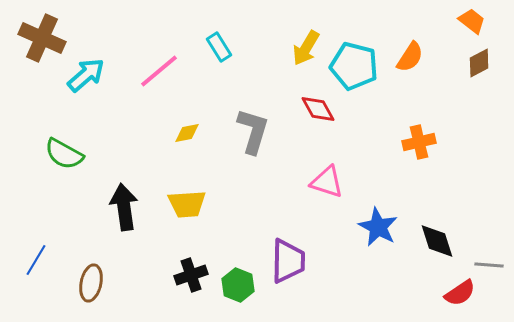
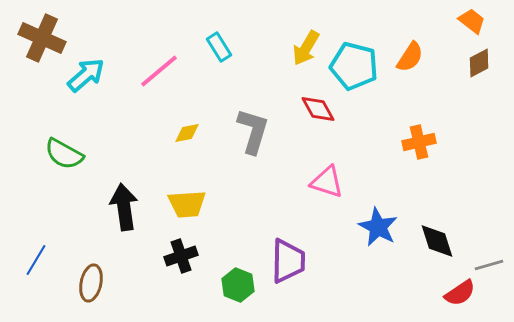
gray line: rotated 20 degrees counterclockwise
black cross: moved 10 px left, 19 px up
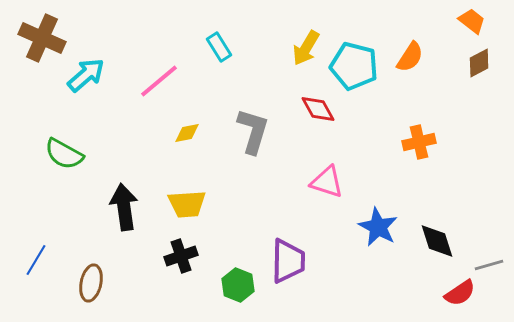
pink line: moved 10 px down
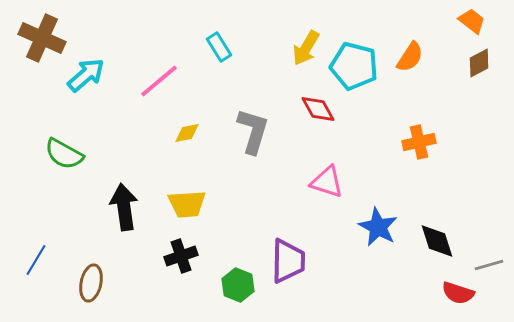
red semicircle: moved 2 px left; rotated 52 degrees clockwise
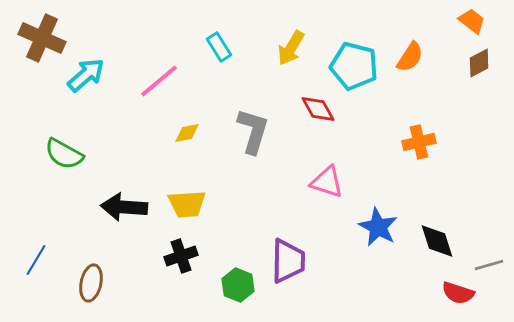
yellow arrow: moved 15 px left
black arrow: rotated 78 degrees counterclockwise
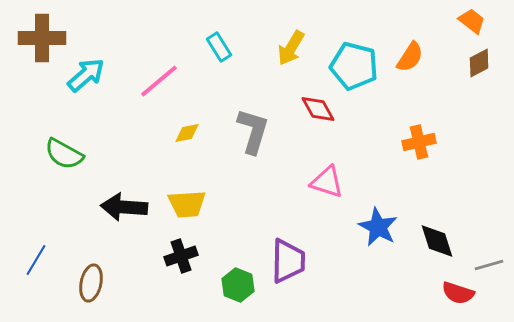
brown cross: rotated 24 degrees counterclockwise
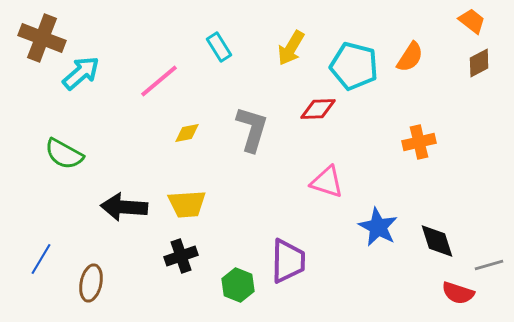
brown cross: rotated 21 degrees clockwise
cyan arrow: moved 5 px left, 2 px up
red diamond: rotated 63 degrees counterclockwise
gray L-shape: moved 1 px left, 2 px up
blue line: moved 5 px right, 1 px up
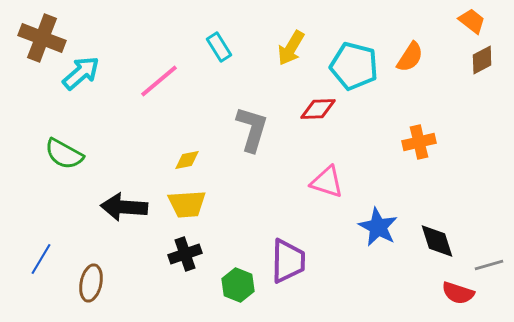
brown diamond: moved 3 px right, 3 px up
yellow diamond: moved 27 px down
black cross: moved 4 px right, 2 px up
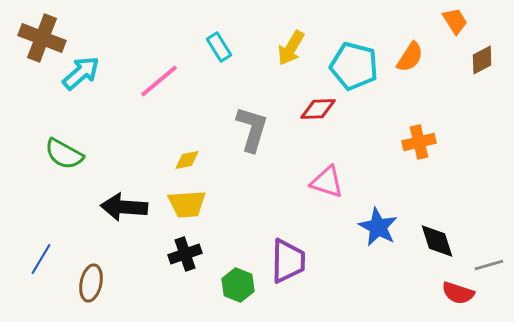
orange trapezoid: moved 17 px left; rotated 20 degrees clockwise
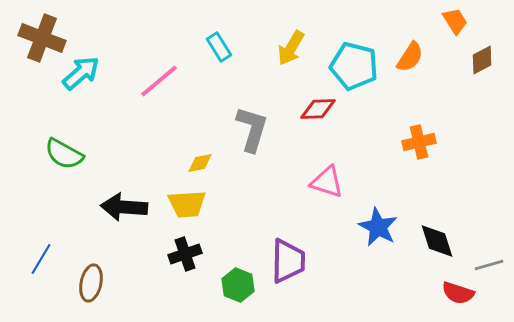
yellow diamond: moved 13 px right, 3 px down
